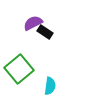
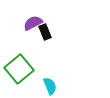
black rectangle: rotated 35 degrees clockwise
cyan semicircle: rotated 30 degrees counterclockwise
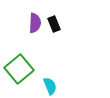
purple semicircle: moved 2 px right; rotated 120 degrees clockwise
black rectangle: moved 9 px right, 8 px up
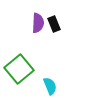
purple semicircle: moved 3 px right
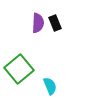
black rectangle: moved 1 px right, 1 px up
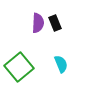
green square: moved 2 px up
cyan semicircle: moved 11 px right, 22 px up
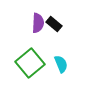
black rectangle: moved 1 px left, 1 px down; rotated 28 degrees counterclockwise
green square: moved 11 px right, 4 px up
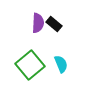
green square: moved 2 px down
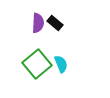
black rectangle: moved 1 px right, 1 px up
green square: moved 7 px right, 1 px up
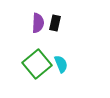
black rectangle: rotated 63 degrees clockwise
